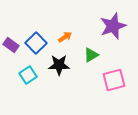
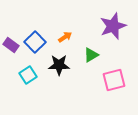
blue square: moved 1 px left, 1 px up
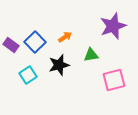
green triangle: rotated 21 degrees clockwise
black star: rotated 15 degrees counterclockwise
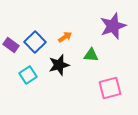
green triangle: rotated 14 degrees clockwise
pink square: moved 4 px left, 8 px down
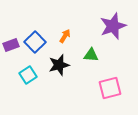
orange arrow: moved 1 px up; rotated 24 degrees counterclockwise
purple rectangle: rotated 56 degrees counterclockwise
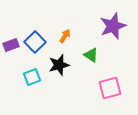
green triangle: rotated 28 degrees clockwise
cyan square: moved 4 px right, 2 px down; rotated 12 degrees clockwise
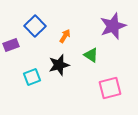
blue square: moved 16 px up
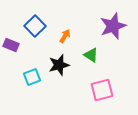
purple rectangle: rotated 42 degrees clockwise
pink square: moved 8 px left, 2 px down
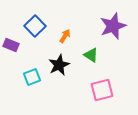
black star: rotated 10 degrees counterclockwise
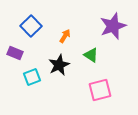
blue square: moved 4 px left
purple rectangle: moved 4 px right, 8 px down
pink square: moved 2 px left
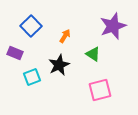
green triangle: moved 2 px right, 1 px up
